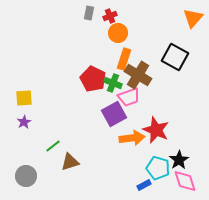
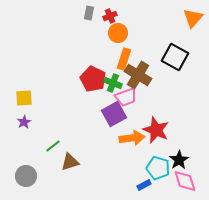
pink trapezoid: moved 3 px left
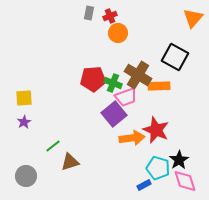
orange rectangle: moved 35 px right, 27 px down; rotated 70 degrees clockwise
red pentagon: rotated 30 degrees counterclockwise
purple square: rotated 10 degrees counterclockwise
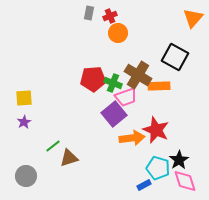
brown triangle: moved 1 px left, 4 px up
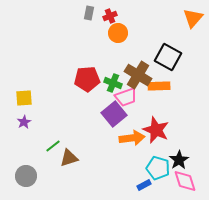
black square: moved 7 px left
red pentagon: moved 6 px left
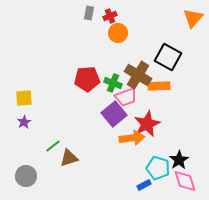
red star: moved 9 px left, 6 px up; rotated 24 degrees clockwise
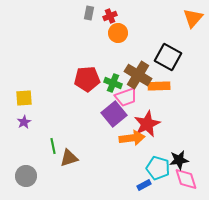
green line: rotated 63 degrees counterclockwise
black star: rotated 24 degrees clockwise
pink diamond: moved 1 px right, 2 px up
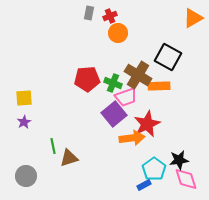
orange triangle: rotated 20 degrees clockwise
cyan pentagon: moved 4 px left, 1 px down; rotated 20 degrees clockwise
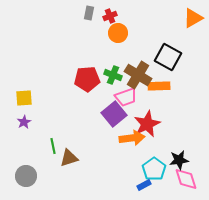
green cross: moved 8 px up
